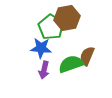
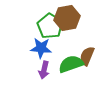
green pentagon: moved 1 px left, 1 px up
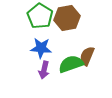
green pentagon: moved 10 px left, 10 px up
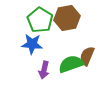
green pentagon: moved 4 px down
blue star: moved 9 px left, 4 px up
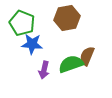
green pentagon: moved 18 px left, 3 px down; rotated 10 degrees counterclockwise
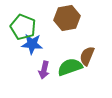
green pentagon: moved 1 px right, 4 px down
green semicircle: moved 1 px left, 3 px down
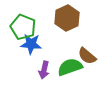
brown hexagon: rotated 15 degrees counterclockwise
blue star: moved 1 px left
brown semicircle: rotated 72 degrees counterclockwise
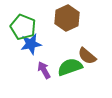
blue star: rotated 15 degrees counterclockwise
purple arrow: rotated 138 degrees clockwise
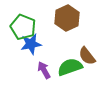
brown semicircle: rotated 12 degrees clockwise
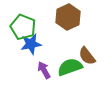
brown hexagon: moved 1 px right, 1 px up
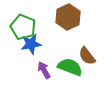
green semicircle: rotated 40 degrees clockwise
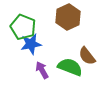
purple arrow: moved 2 px left
